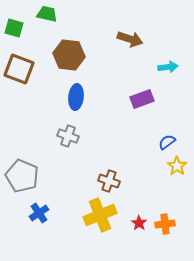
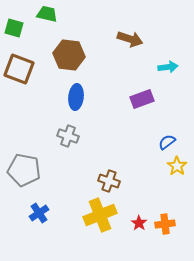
gray pentagon: moved 2 px right, 6 px up; rotated 12 degrees counterclockwise
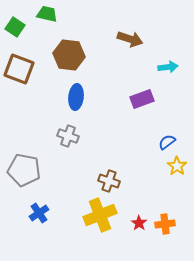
green square: moved 1 px right, 1 px up; rotated 18 degrees clockwise
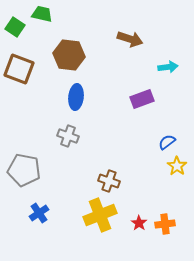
green trapezoid: moved 5 px left
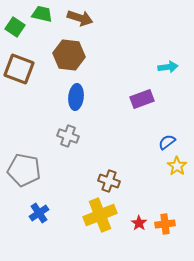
brown arrow: moved 50 px left, 21 px up
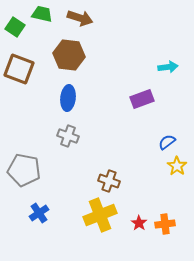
blue ellipse: moved 8 px left, 1 px down
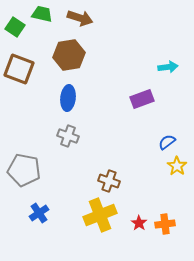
brown hexagon: rotated 16 degrees counterclockwise
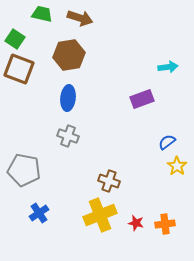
green square: moved 12 px down
red star: moved 3 px left; rotated 21 degrees counterclockwise
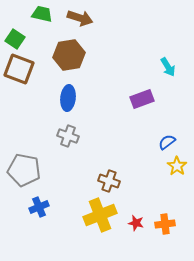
cyan arrow: rotated 66 degrees clockwise
blue cross: moved 6 px up; rotated 12 degrees clockwise
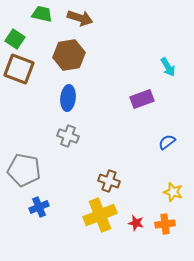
yellow star: moved 4 px left, 26 px down; rotated 18 degrees counterclockwise
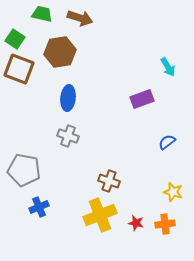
brown hexagon: moved 9 px left, 3 px up
